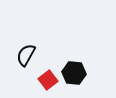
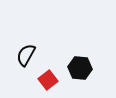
black hexagon: moved 6 px right, 5 px up
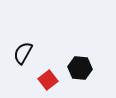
black semicircle: moved 3 px left, 2 px up
